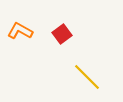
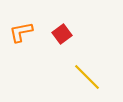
orange L-shape: moved 1 px right, 1 px down; rotated 40 degrees counterclockwise
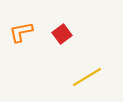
yellow line: rotated 76 degrees counterclockwise
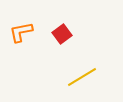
yellow line: moved 5 px left
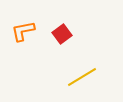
orange L-shape: moved 2 px right, 1 px up
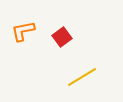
red square: moved 3 px down
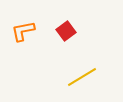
red square: moved 4 px right, 6 px up
